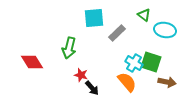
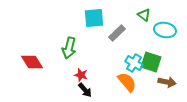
black arrow: moved 7 px left, 2 px down
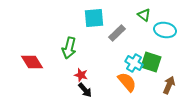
brown arrow: moved 2 px right, 3 px down; rotated 78 degrees counterclockwise
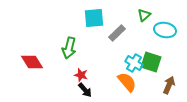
green triangle: rotated 40 degrees clockwise
